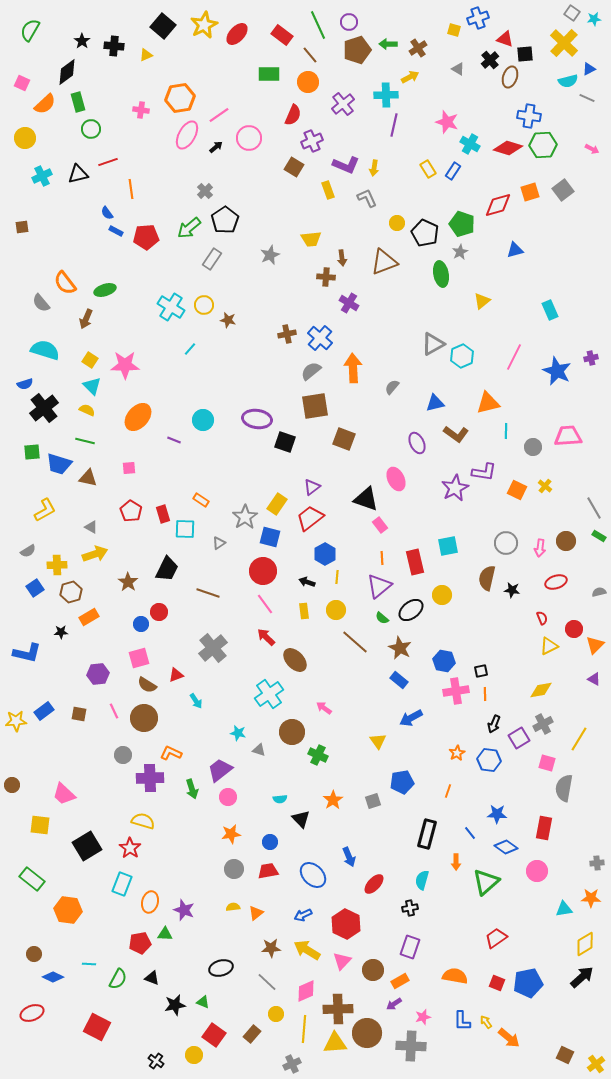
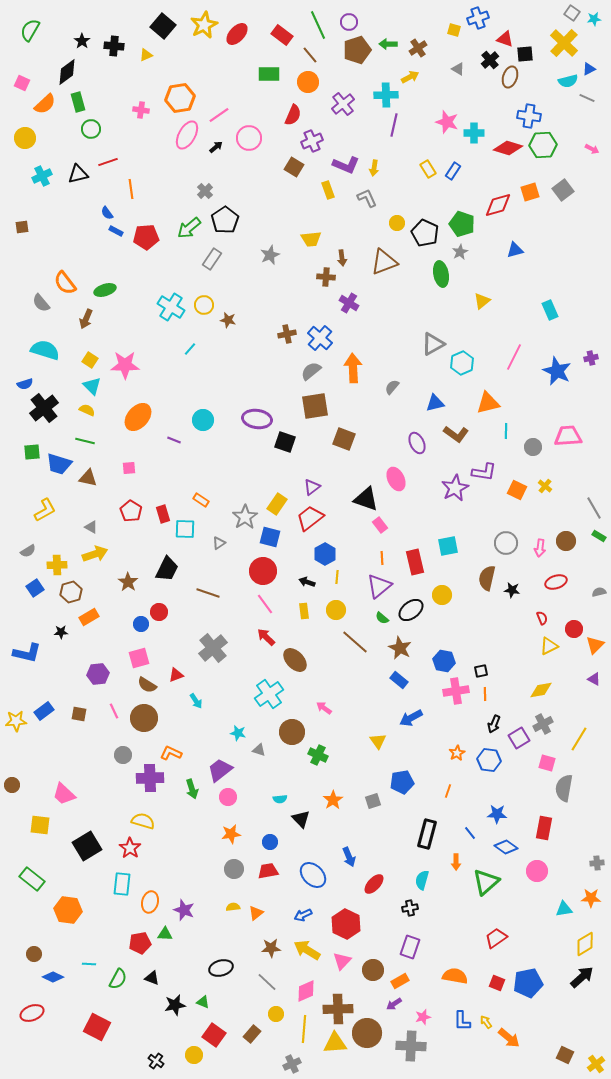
cyan cross at (470, 144): moved 4 px right, 11 px up; rotated 30 degrees counterclockwise
cyan hexagon at (462, 356): moved 7 px down
cyan rectangle at (122, 884): rotated 15 degrees counterclockwise
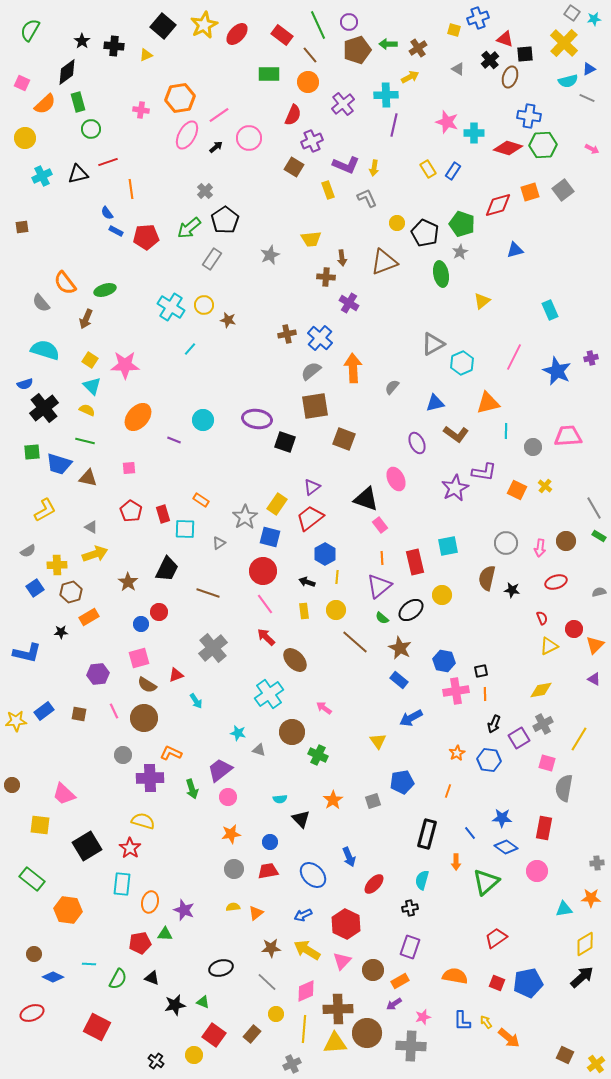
blue star at (497, 814): moved 5 px right, 4 px down
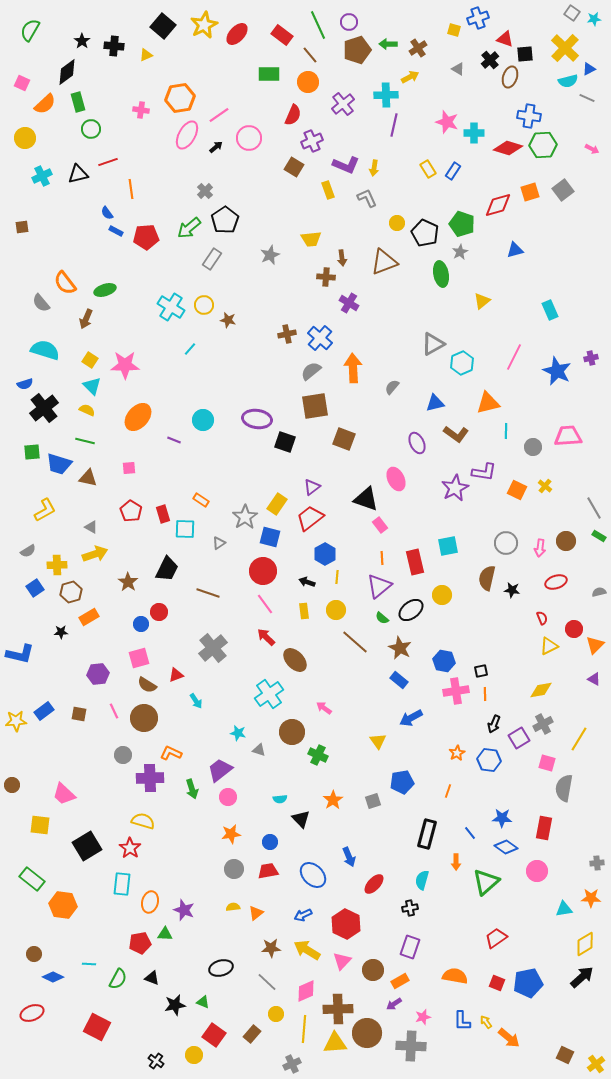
yellow cross at (564, 43): moved 1 px right, 5 px down
blue L-shape at (27, 653): moved 7 px left, 1 px down
orange hexagon at (68, 910): moved 5 px left, 5 px up
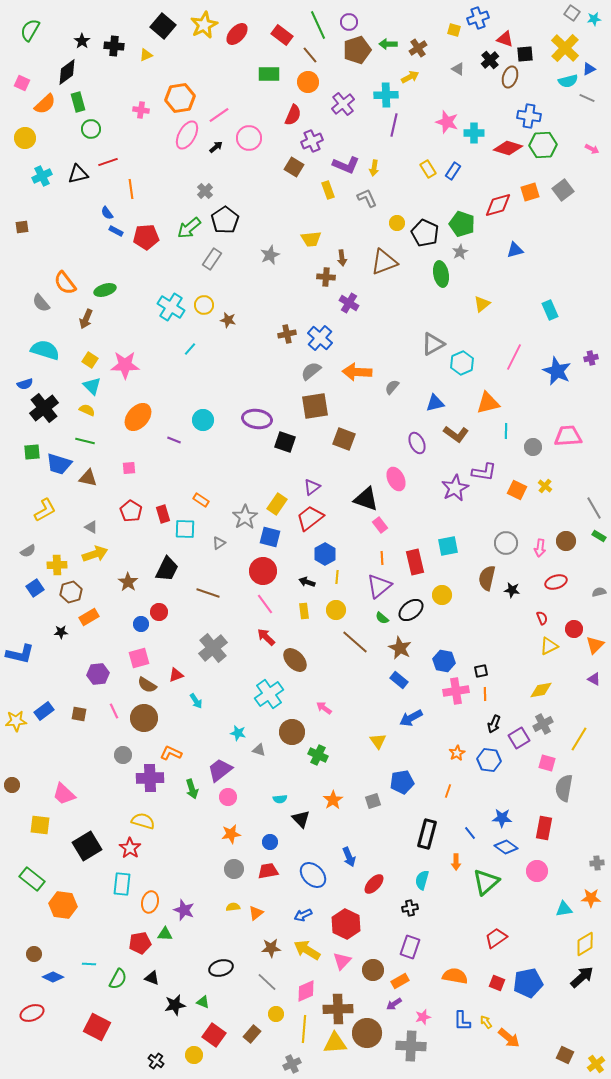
yellow triangle at (482, 301): moved 3 px down
orange arrow at (353, 368): moved 4 px right, 4 px down; rotated 84 degrees counterclockwise
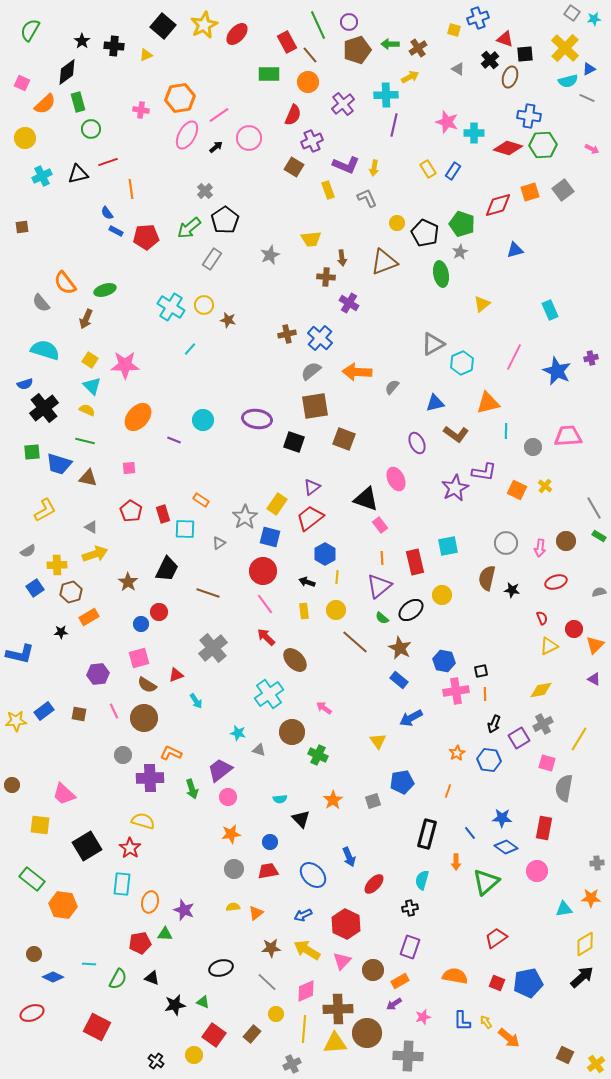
red rectangle at (282, 35): moved 5 px right, 7 px down; rotated 25 degrees clockwise
green arrow at (388, 44): moved 2 px right
black square at (285, 442): moved 9 px right
gray cross at (411, 1046): moved 3 px left, 10 px down
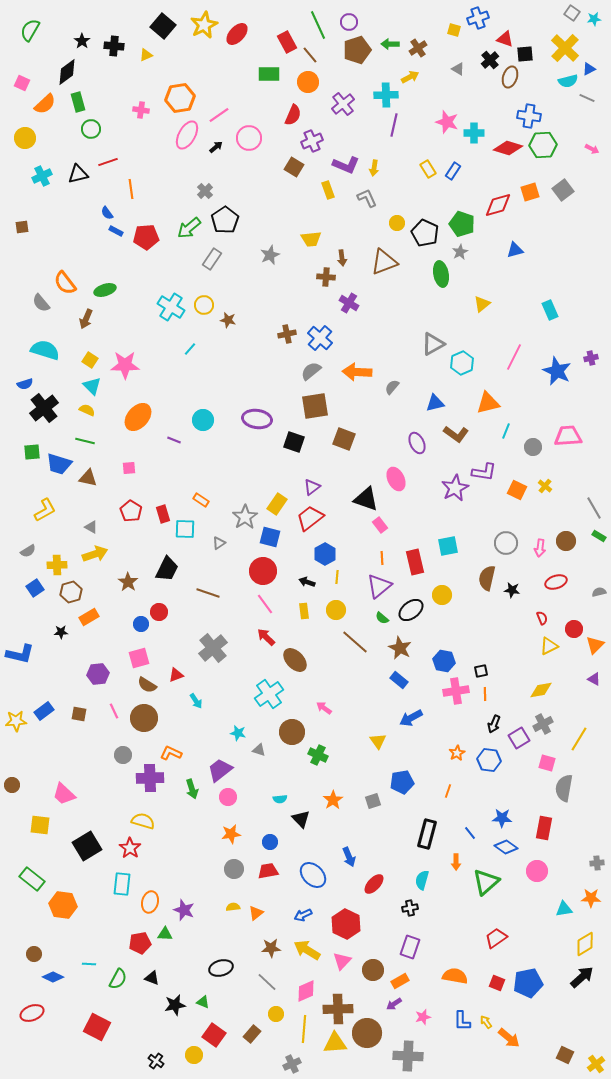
cyan line at (506, 431): rotated 21 degrees clockwise
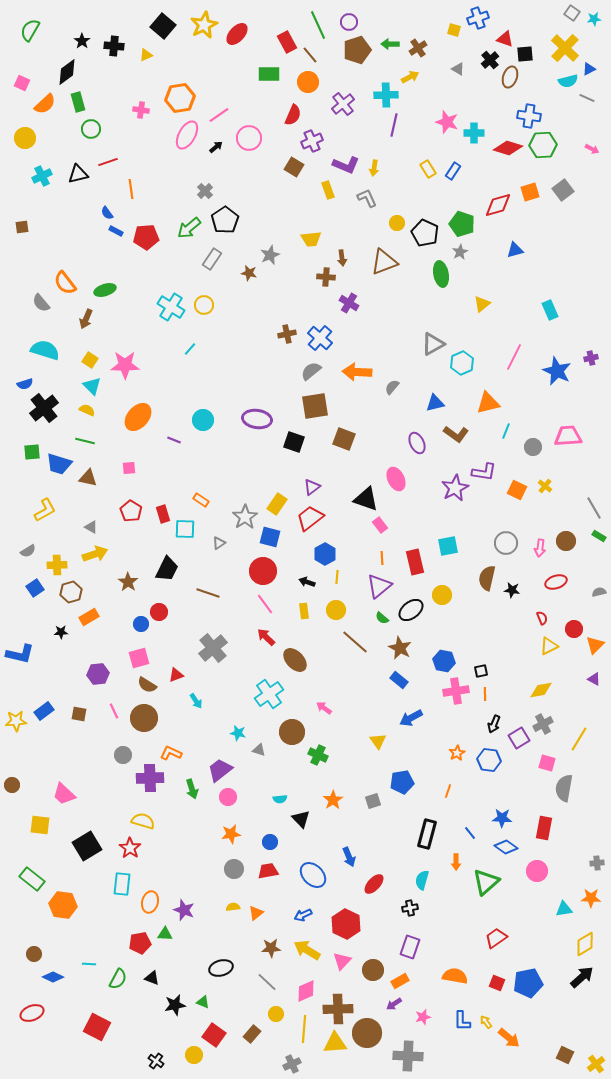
brown star at (228, 320): moved 21 px right, 47 px up
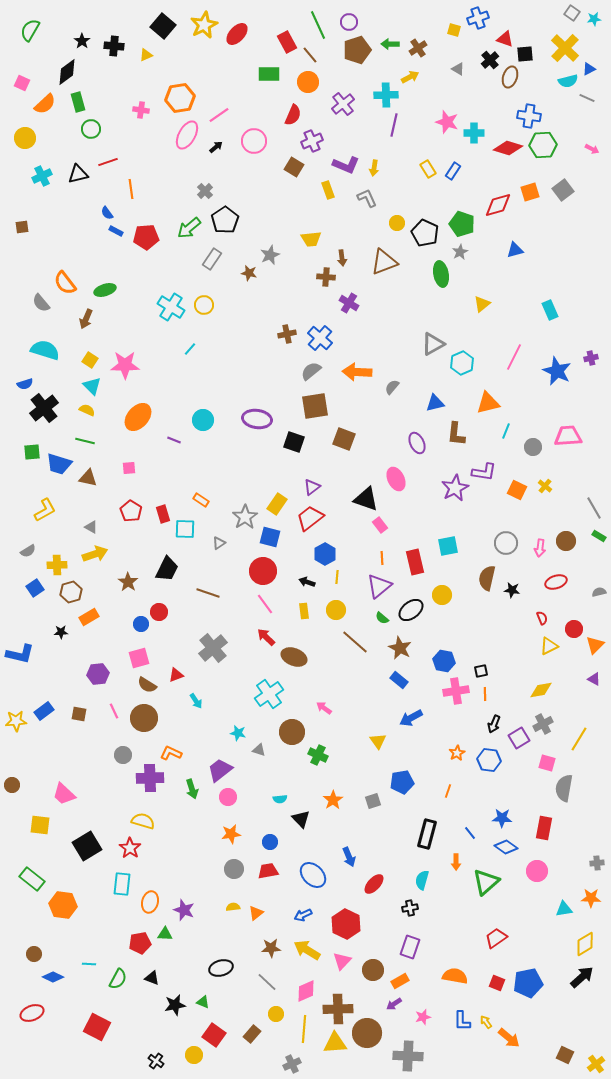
pink circle at (249, 138): moved 5 px right, 3 px down
brown L-shape at (456, 434): rotated 60 degrees clockwise
brown ellipse at (295, 660): moved 1 px left, 3 px up; rotated 25 degrees counterclockwise
